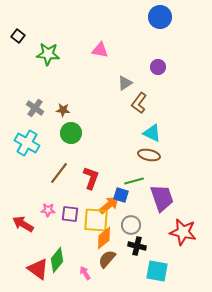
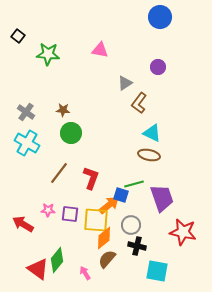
gray cross: moved 9 px left, 4 px down
green line: moved 3 px down
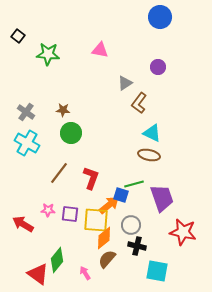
red triangle: moved 5 px down
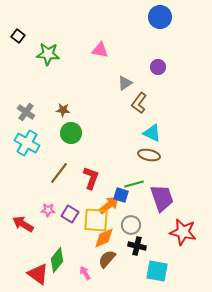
purple square: rotated 24 degrees clockwise
orange diamond: rotated 15 degrees clockwise
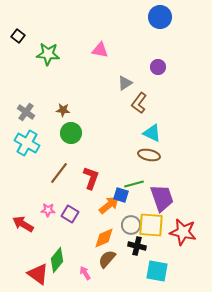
yellow square: moved 55 px right, 5 px down
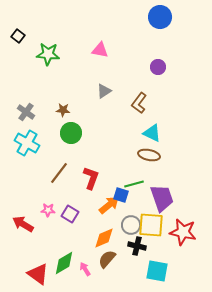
gray triangle: moved 21 px left, 8 px down
green diamond: moved 7 px right, 3 px down; rotated 20 degrees clockwise
pink arrow: moved 4 px up
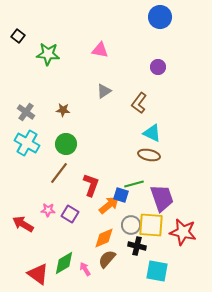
green circle: moved 5 px left, 11 px down
red L-shape: moved 7 px down
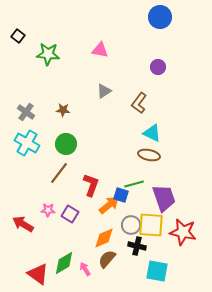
purple trapezoid: moved 2 px right
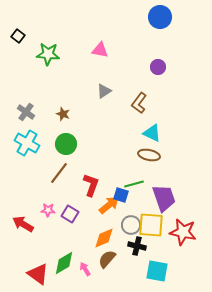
brown star: moved 4 px down; rotated 16 degrees clockwise
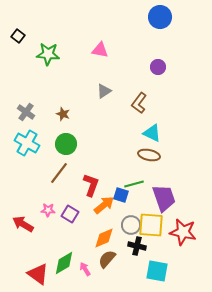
orange arrow: moved 5 px left
